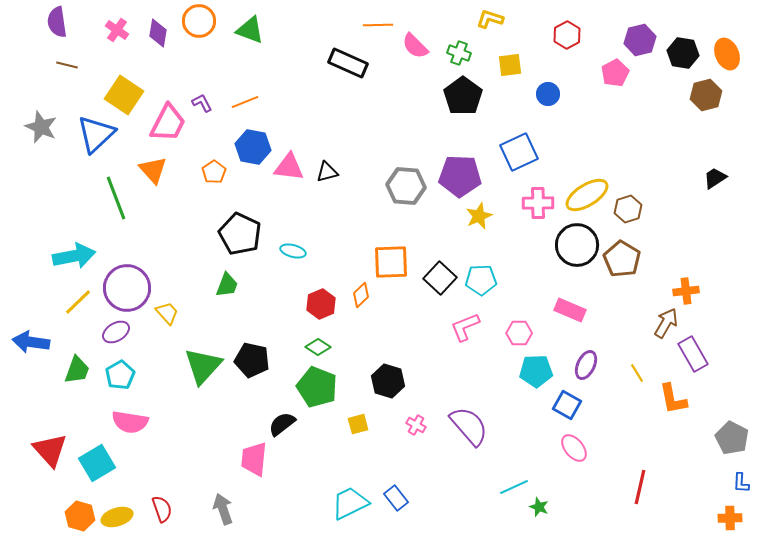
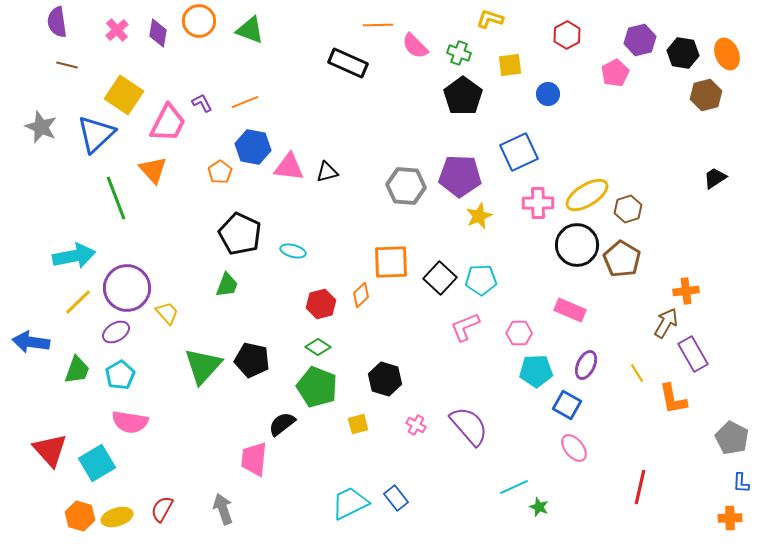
pink cross at (117, 30): rotated 15 degrees clockwise
orange pentagon at (214, 172): moved 6 px right
red hexagon at (321, 304): rotated 8 degrees clockwise
black hexagon at (388, 381): moved 3 px left, 2 px up
red semicircle at (162, 509): rotated 132 degrees counterclockwise
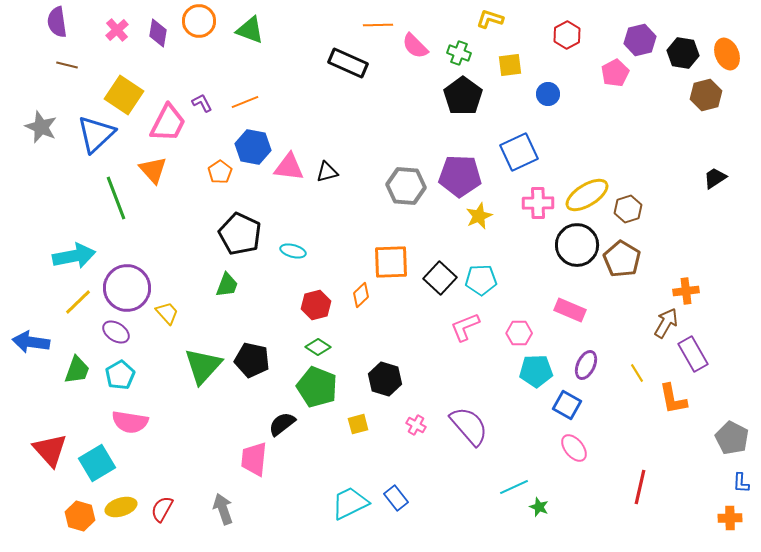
red hexagon at (321, 304): moved 5 px left, 1 px down
purple ellipse at (116, 332): rotated 64 degrees clockwise
yellow ellipse at (117, 517): moved 4 px right, 10 px up
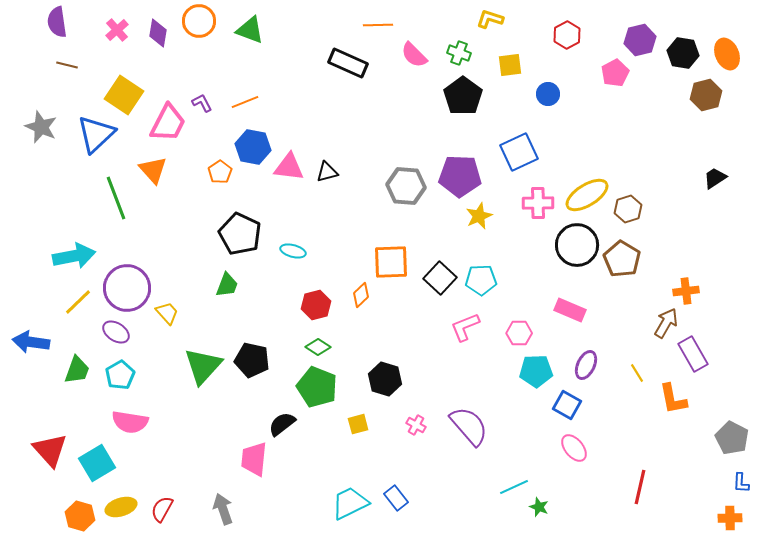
pink semicircle at (415, 46): moved 1 px left, 9 px down
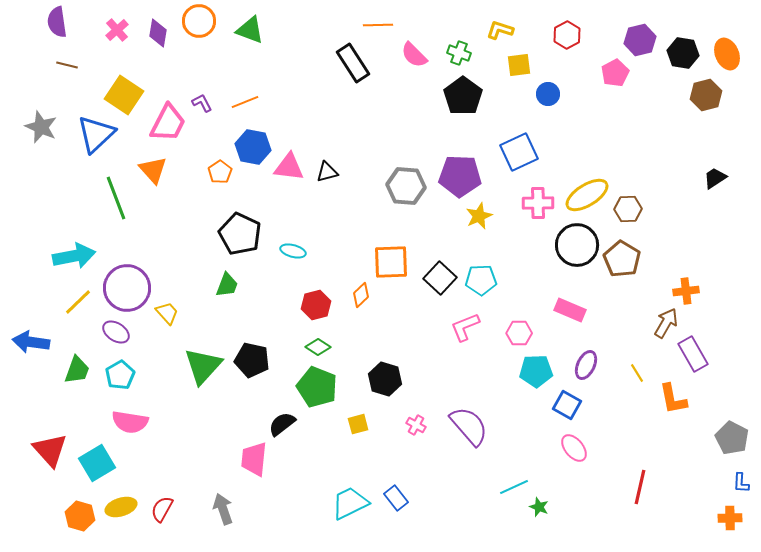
yellow L-shape at (490, 19): moved 10 px right, 11 px down
black rectangle at (348, 63): moved 5 px right; rotated 33 degrees clockwise
yellow square at (510, 65): moved 9 px right
brown hexagon at (628, 209): rotated 16 degrees clockwise
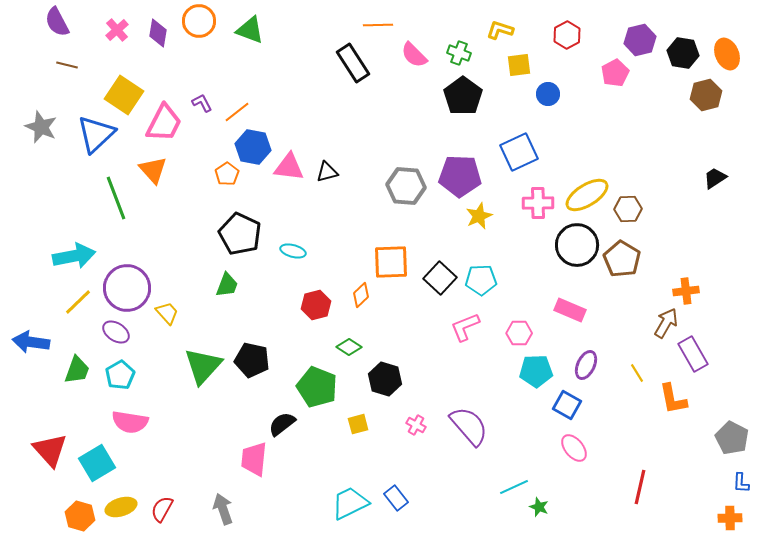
purple semicircle at (57, 22): rotated 20 degrees counterclockwise
orange line at (245, 102): moved 8 px left, 10 px down; rotated 16 degrees counterclockwise
pink trapezoid at (168, 123): moved 4 px left
orange pentagon at (220, 172): moved 7 px right, 2 px down
green diamond at (318, 347): moved 31 px right
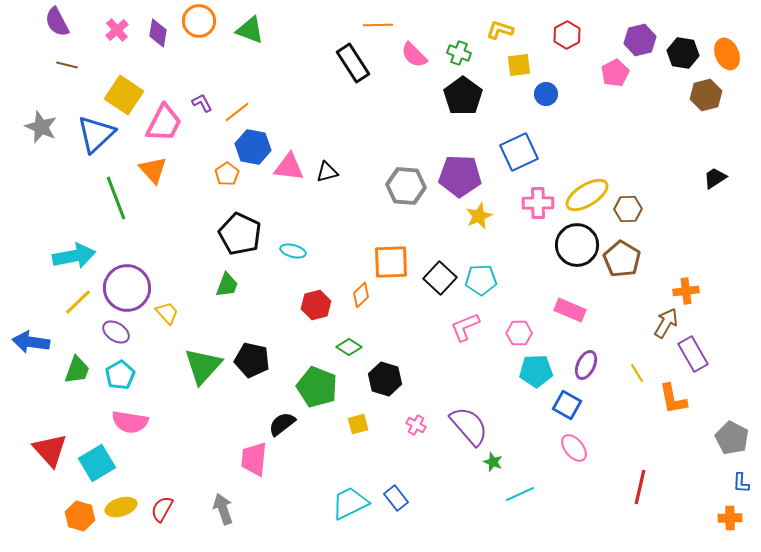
blue circle at (548, 94): moved 2 px left
cyan line at (514, 487): moved 6 px right, 7 px down
green star at (539, 507): moved 46 px left, 45 px up
